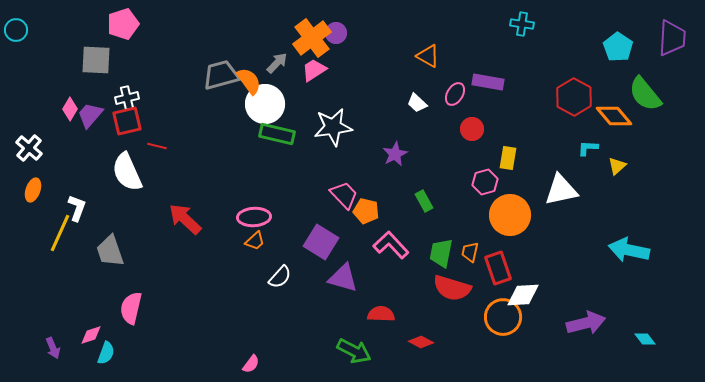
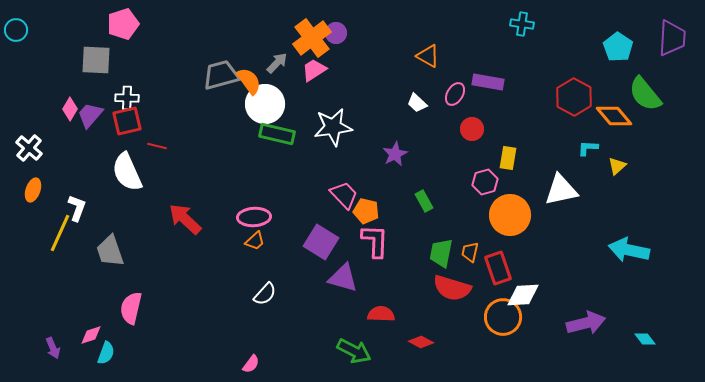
white cross at (127, 98): rotated 15 degrees clockwise
pink L-shape at (391, 245): moved 16 px left, 4 px up; rotated 45 degrees clockwise
white semicircle at (280, 277): moved 15 px left, 17 px down
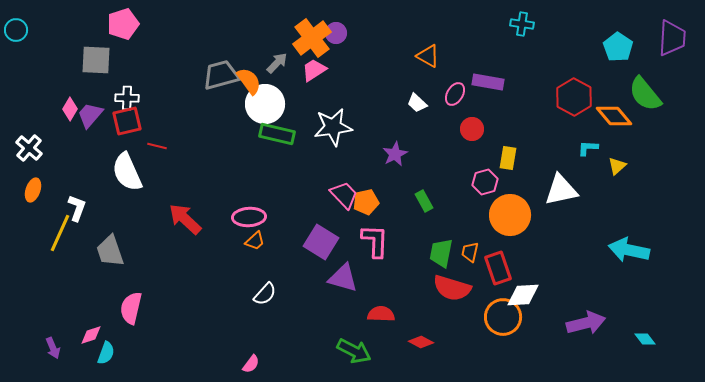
orange pentagon at (366, 211): moved 9 px up; rotated 25 degrees counterclockwise
pink ellipse at (254, 217): moved 5 px left
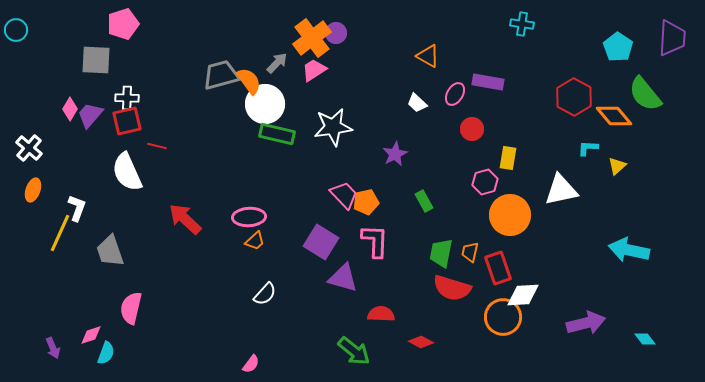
green arrow at (354, 351): rotated 12 degrees clockwise
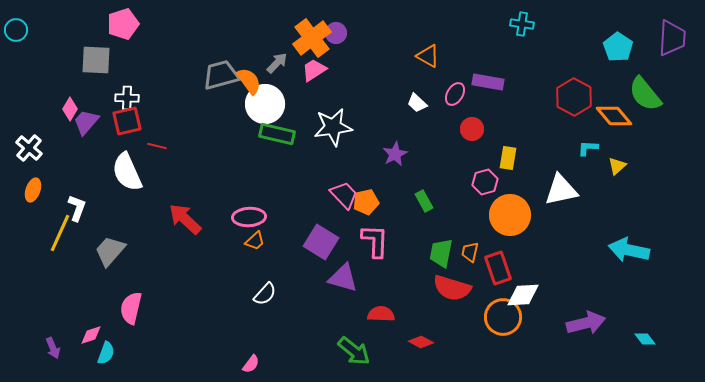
purple trapezoid at (90, 115): moved 4 px left, 7 px down
gray trapezoid at (110, 251): rotated 60 degrees clockwise
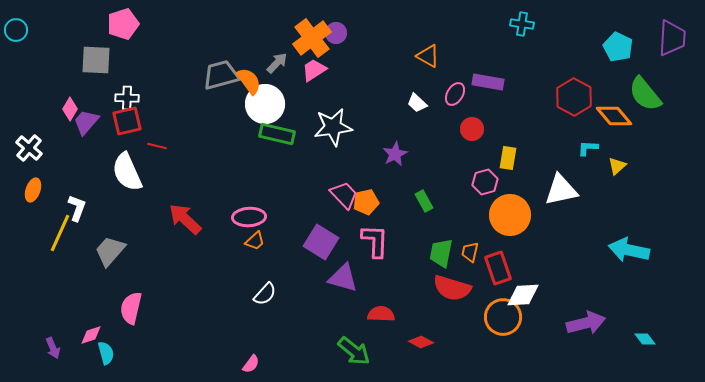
cyan pentagon at (618, 47): rotated 8 degrees counterclockwise
cyan semicircle at (106, 353): rotated 35 degrees counterclockwise
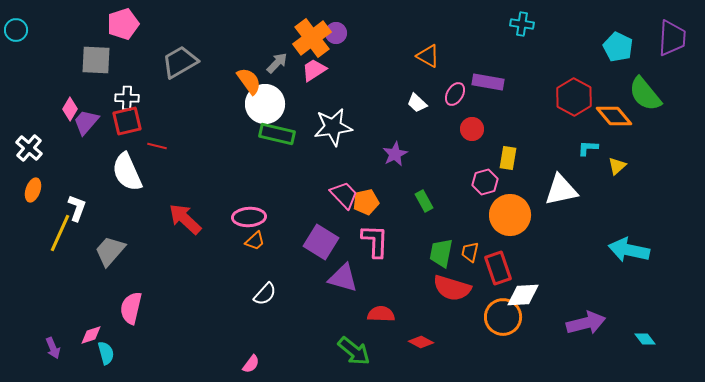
gray trapezoid at (221, 75): moved 41 px left, 13 px up; rotated 15 degrees counterclockwise
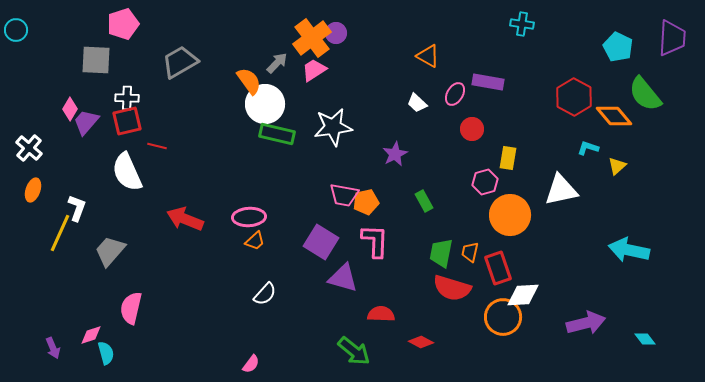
cyan L-shape at (588, 148): rotated 15 degrees clockwise
pink trapezoid at (344, 195): rotated 144 degrees clockwise
red arrow at (185, 219): rotated 21 degrees counterclockwise
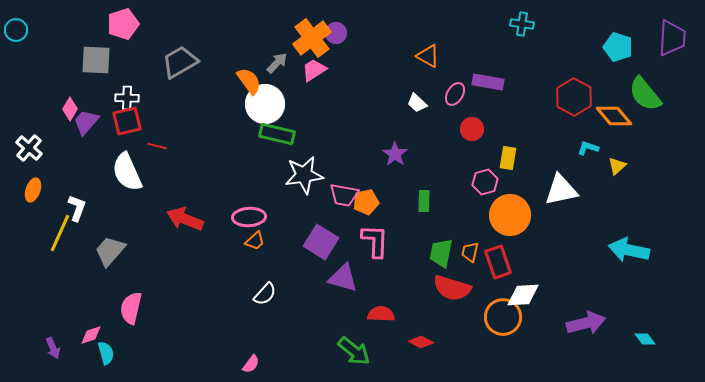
cyan pentagon at (618, 47): rotated 8 degrees counterclockwise
white star at (333, 127): moved 29 px left, 48 px down
purple star at (395, 154): rotated 10 degrees counterclockwise
green rectangle at (424, 201): rotated 30 degrees clockwise
red rectangle at (498, 268): moved 6 px up
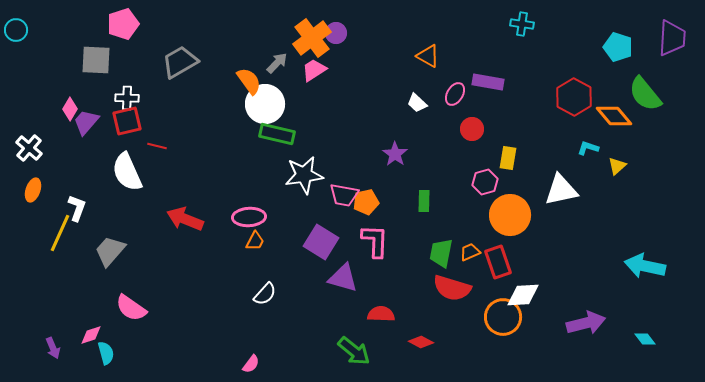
orange trapezoid at (255, 241): rotated 20 degrees counterclockwise
cyan arrow at (629, 250): moved 16 px right, 16 px down
orange trapezoid at (470, 252): rotated 55 degrees clockwise
pink semicircle at (131, 308): rotated 68 degrees counterclockwise
